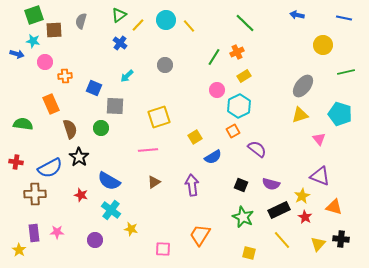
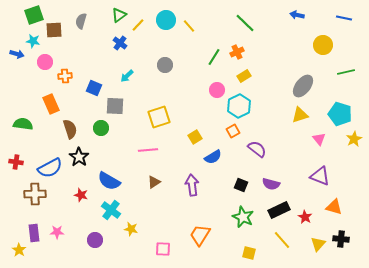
yellow star at (302, 196): moved 52 px right, 57 px up
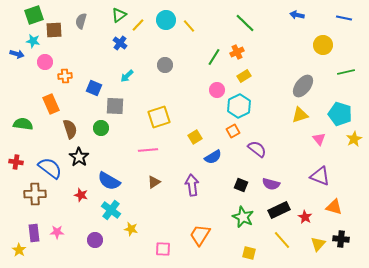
blue semicircle at (50, 168): rotated 115 degrees counterclockwise
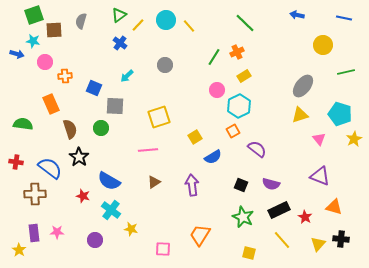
red star at (81, 195): moved 2 px right, 1 px down
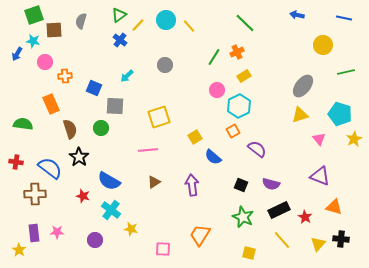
blue cross at (120, 43): moved 3 px up
blue arrow at (17, 54): rotated 104 degrees clockwise
blue semicircle at (213, 157): rotated 72 degrees clockwise
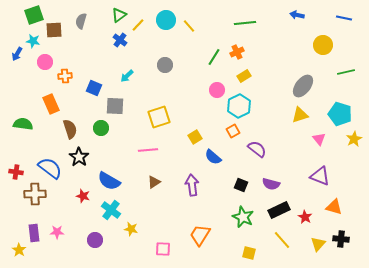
green line at (245, 23): rotated 50 degrees counterclockwise
red cross at (16, 162): moved 10 px down
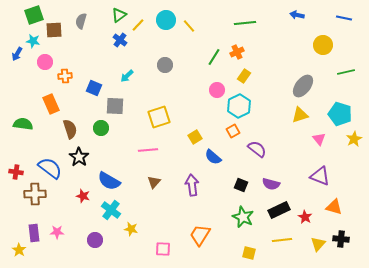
yellow rectangle at (244, 76): rotated 24 degrees counterclockwise
brown triangle at (154, 182): rotated 16 degrees counterclockwise
yellow line at (282, 240): rotated 54 degrees counterclockwise
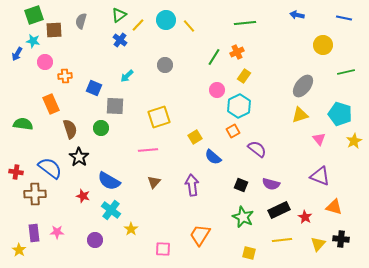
yellow star at (354, 139): moved 2 px down
yellow star at (131, 229): rotated 24 degrees clockwise
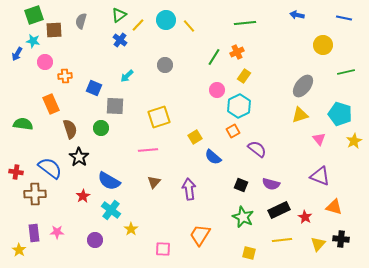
purple arrow at (192, 185): moved 3 px left, 4 px down
red star at (83, 196): rotated 24 degrees clockwise
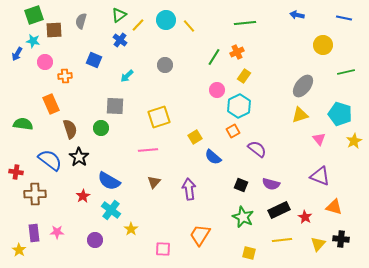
blue square at (94, 88): moved 28 px up
blue semicircle at (50, 168): moved 8 px up
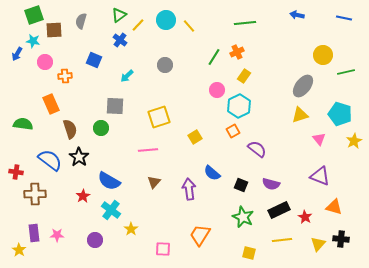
yellow circle at (323, 45): moved 10 px down
blue semicircle at (213, 157): moved 1 px left, 16 px down
pink star at (57, 232): moved 3 px down
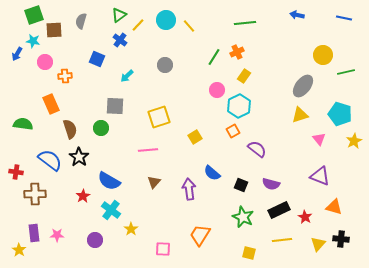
blue square at (94, 60): moved 3 px right, 1 px up
